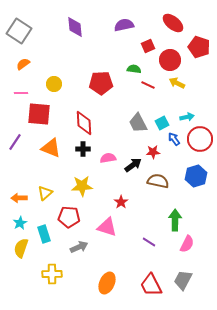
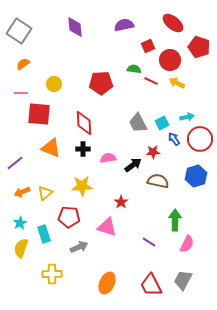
red line at (148, 85): moved 3 px right, 4 px up
purple line at (15, 142): moved 21 px down; rotated 18 degrees clockwise
orange arrow at (19, 198): moved 3 px right, 6 px up; rotated 21 degrees counterclockwise
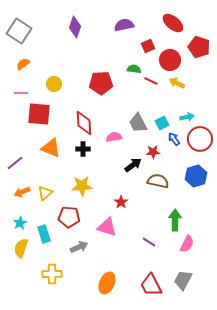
purple diamond at (75, 27): rotated 25 degrees clockwise
pink semicircle at (108, 158): moved 6 px right, 21 px up
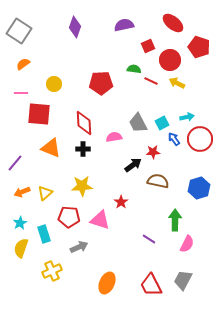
purple line at (15, 163): rotated 12 degrees counterclockwise
blue hexagon at (196, 176): moved 3 px right, 12 px down
pink triangle at (107, 227): moved 7 px left, 7 px up
purple line at (149, 242): moved 3 px up
yellow cross at (52, 274): moved 3 px up; rotated 24 degrees counterclockwise
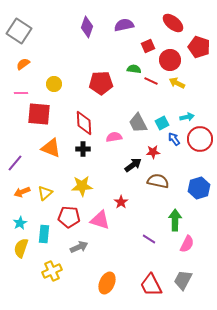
purple diamond at (75, 27): moved 12 px right
cyan rectangle at (44, 234): rotated 24 degrees clockwise
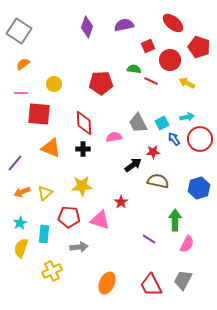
yellow arrow at (177, 83): moved 10 px right
gray arrow at (79, 247): rotated 18 degrees clockwise
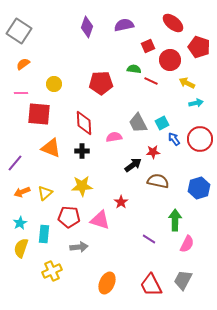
cyan arrow at (187, 117): moved 9 px right, 14 px up
black cross at (83, 149): moved 1 px left, 2 px down
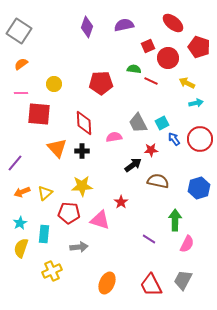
red circle at (170, 60): moved 2 px left, 2 px up
orange semicircle at (23, 64): moved 2 px left
orange triangle at (51, 148): moved 6 px right; rotated 25 degrees clockwise
red star at (153, 152): moved 2 px left, 2 px up
red pentagon at (69, 217): moved 4 px up
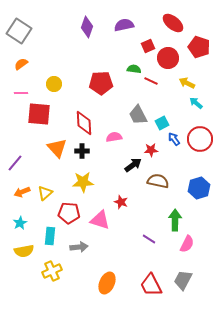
cyan arrow at (196, 103): rotated 128 degrees counterclockwise
gray trapezoid at (138, 123): moved 8 px up
yellow star at (82, 186): moved 1 px right, 4 px up
red star at (121, 202): rotated 16 degrees counterclockwise
cyan rectangle at (44, 234): moved 6 px right, 2 px down
yellow semicircle at (21, 248): moved 3 px right, 3 px down; rotated 120 degrees counterclockwise
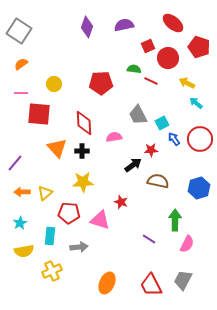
orange arrow at (22, 192): rotated 21 degrees clockwise
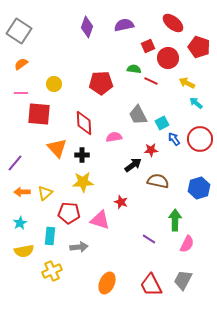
black cross at (82, 151): moved 4 px down
